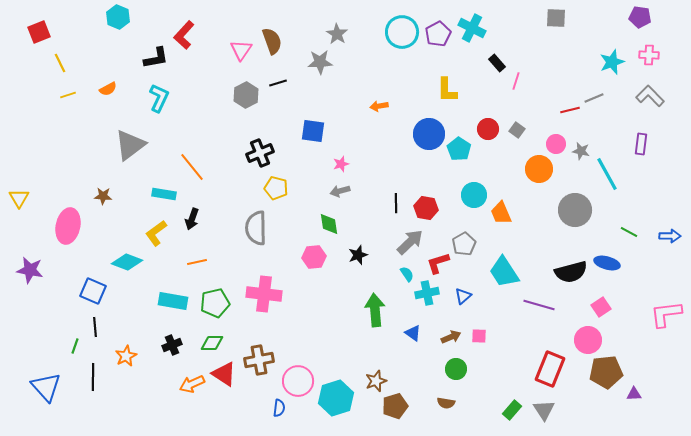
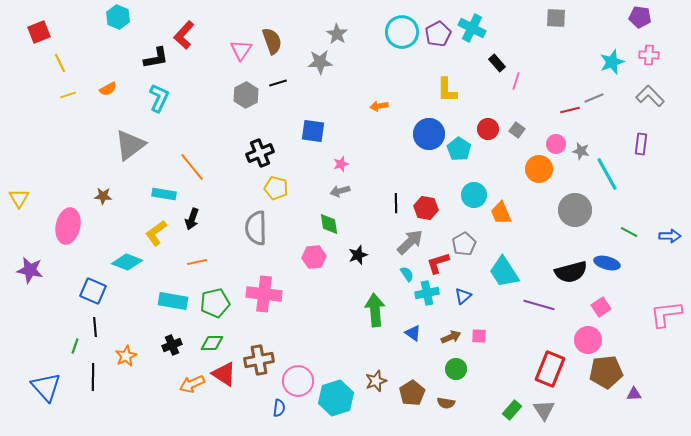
brown pentagon at (395, 406): moved 17 px right, 13 px up; rotated 15 degrees counterclockwise
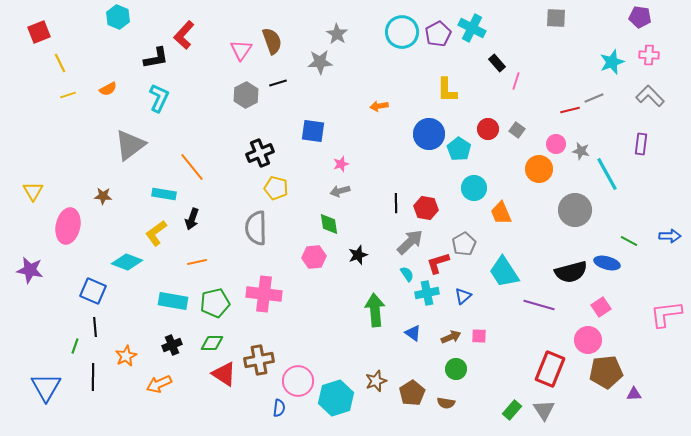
cyan circle at (474, 195): moved 7 px up
yellow triangle at (19, 198): moved 14 px right, 7 px up
green line at (629, 232): moved 9 px down
orange arrow at (192, 384): moved 33 px left
blue triangle at (46, 387): rotated 12 degrees clockwise
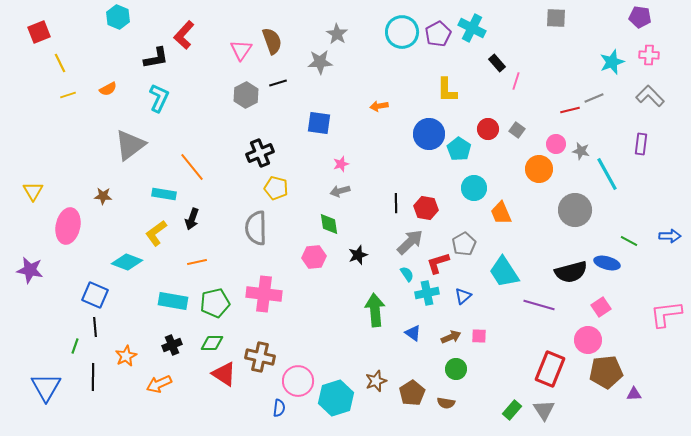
blue square at (313, 131): moved 6 px right, 8 px up
blue square at (93, 291): moved 2 px right, 4 px down
brown cross at (259, 360): moved 1 px right, 3 px up; rotated 24 degrees clockwise
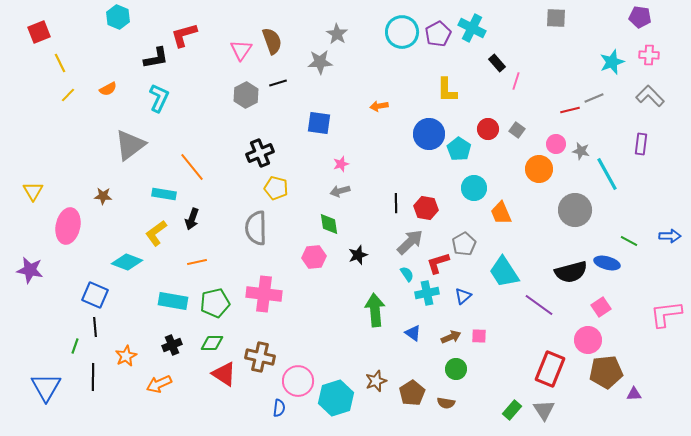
red L-shape at (184, 35): rotated 32 degrees clockwise
yellow line at (68, 95): rotated 28 degrees counterclockwise
purple line at (539, 305): rotated 20 degrees clockwise
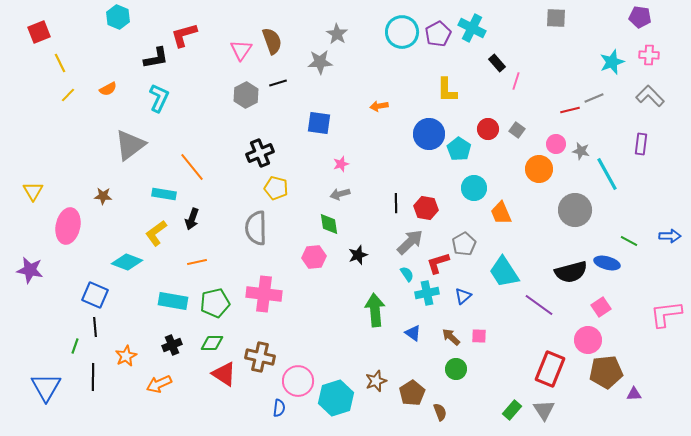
gray arrow at (340, 191): moved 3 px down
brown arrow at (451, 337): rotated 114 degrees counterclockwise
brown semicircle at (446, 403): moved 6 px left, 9 px down; rotated 120 degrees counterclockwise
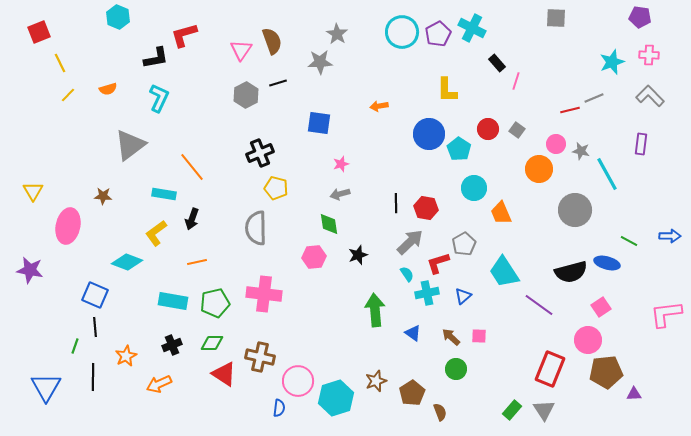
orange semicircle at (108, 89): rotated 12 degrees clockwise
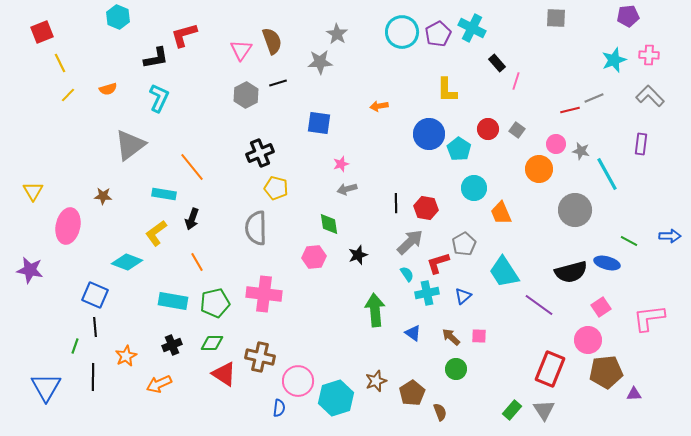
purple pentagon at (640, 17): moved 12 px left, 1 px up; rotated 15 degrees counterclockwise
red square at (39, 32): moved 3 px right
cyan star at (612, 62): moved 2 px right, 2 px up
gray arrow at (340, 194): moved 7 px right, 5 px up
orange line at (197, 262): rotated 72 degrees clockwise
pink L-shape at (666, 314): moved 17 px left, 4 px down
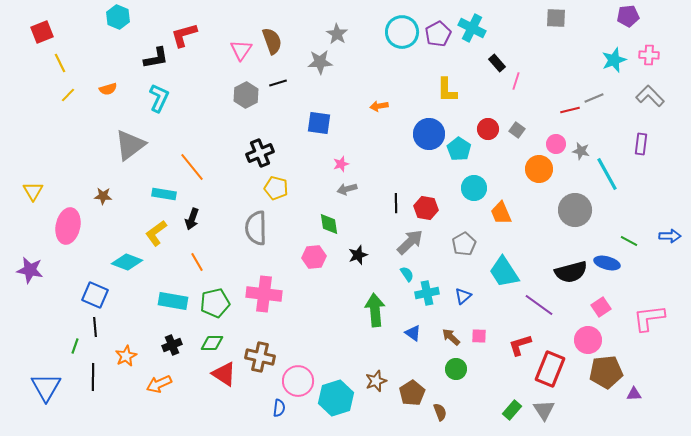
red L-shape at (438, 263): moved 82 px right, 82 px down
